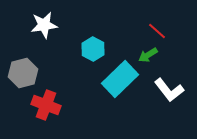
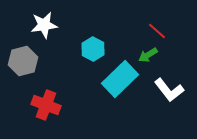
gray hexagon: moved 12 px up
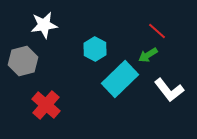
cyan hexagon: moved 2 px right
red cross: rotated 20 degrees clockwise
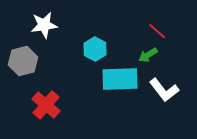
cyan rectangle: rotated 42 degrees clockwise
white L-shape: moved 5 px left
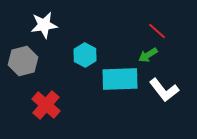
cyan hexagon: moved 10 px left, 6 px down
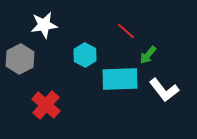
red line: moved 31 px left
green arrow: rotated 18 degrees counterclockwise
gray hexagon: moved 3 px left, 2 px up; rotated 12 degrees counterclockwise
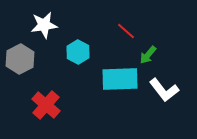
cyan hexagon: moved 7 px left, 3 px up
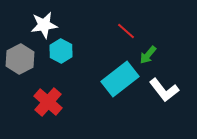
cyan hexagon: moved 17 px left, 1 px up
cyan rectangle: rotated 36 degrees counterclockwise
red cross: moved 2 px right, 3 px up
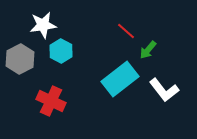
white star: moved 1 px left
green arrow: moved 5 px up
red cross: moved 3 px right, 1 px up; rotated 16 degrees counterclockwise
